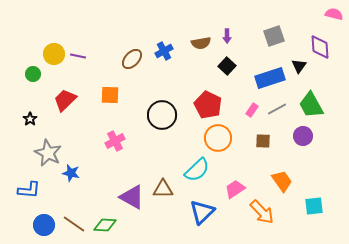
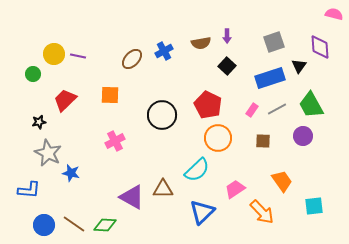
gray square: moved 6 px down
black star: moved 9 px right, 3 px down; rotated 24 degrees clockwise
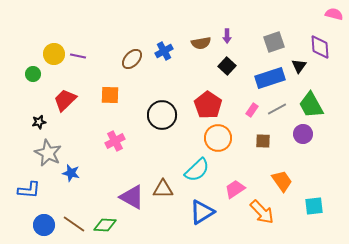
red pentagon: rotated 8 degrees clockwise
purple circle: moved 2 px up
blue triangle: rotated 12 degrees clockwise
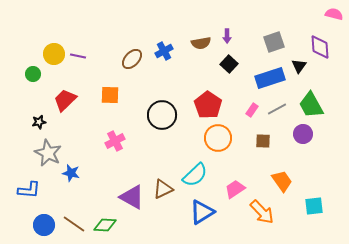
black square: moved 2 px right, 2 px up
cyan semicircle: moved 2 px left, 5 px down
brown triangle: rotated 25 degrees counterclockwise
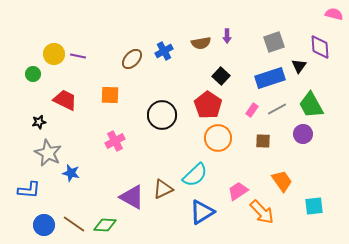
black square: moved 8 px left, 12 px down
red trapezoid: rotated 70 degrees clockwise
pink trapezoid: moved 3 px right, 2 px down
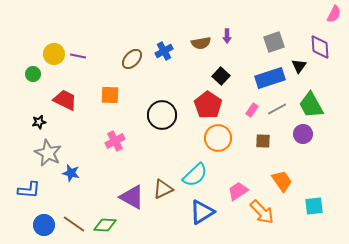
pink semicircle: rotated 102 degrees clockwise
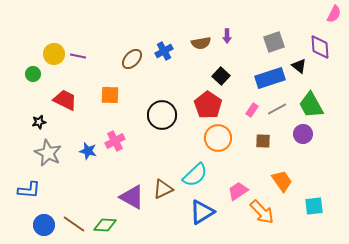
black triangle: rotated 28 degrees counterclockwise
blue star: moved 17 px right, 22 px up
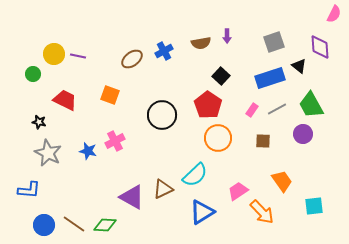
brown ellipse: rotated 10 degrees clockwise
orange square: rotated 18 degrees clockwise
black star: rotated 24 degrees clockwise
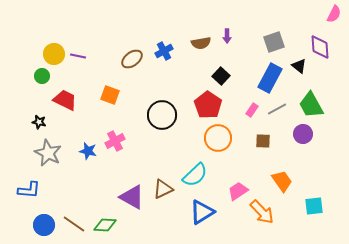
green circle: moved 9 px right, 2 px down
blue rectangle: rotated 44 degrees counterclockwise
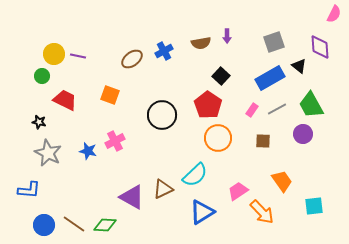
blue rectangle: rotated 32 degrees clockwise
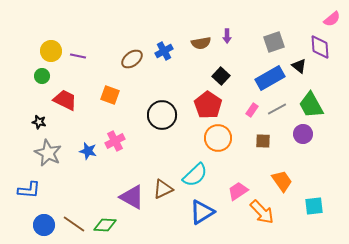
pink semicircle: moved 2 px left, 5 px down; rotated 24 degrees clockwise
yellow circle: moved 3 px left, 3 px up
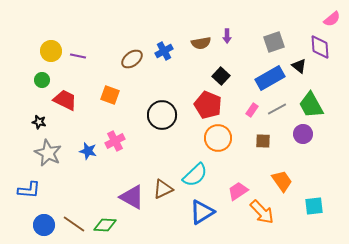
green circle: moved 4 px down
red pentagon: rotated 12 degrees counterclockwise
